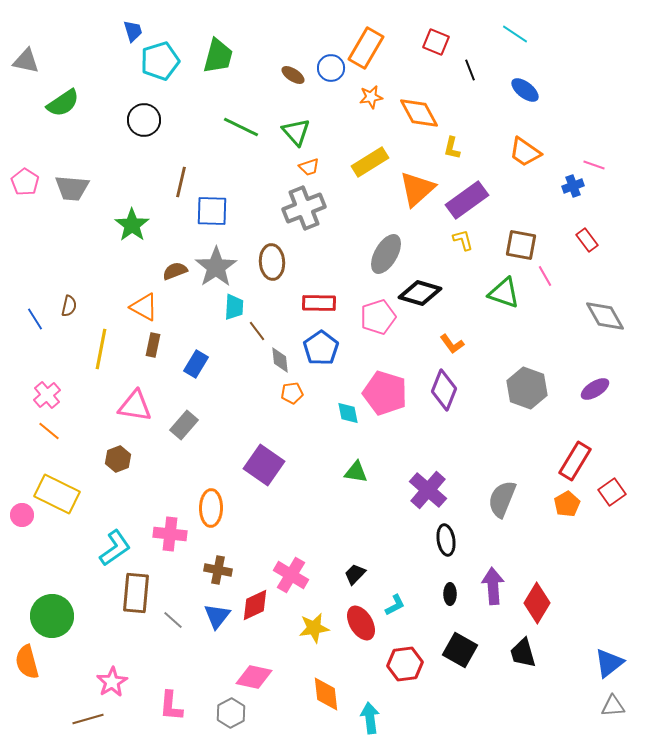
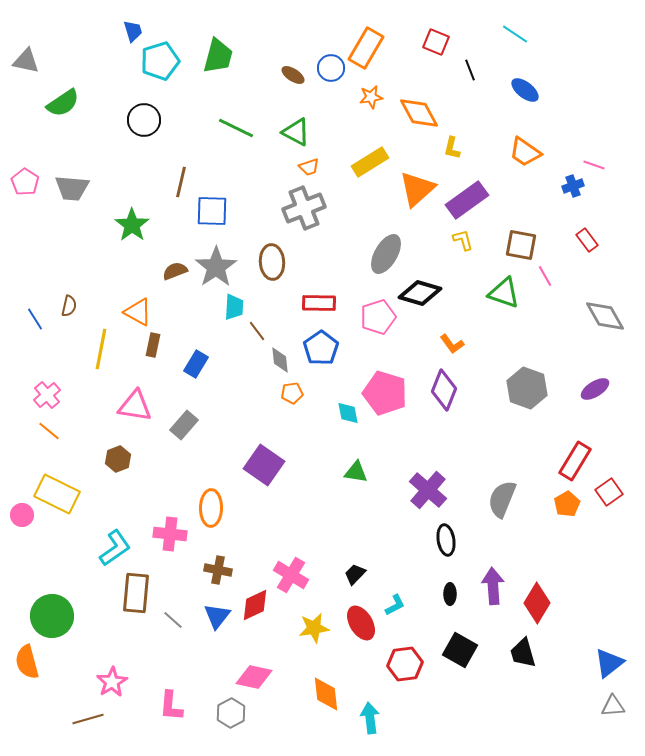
green line at (241, 127): moved 5 px left, 1 px down
green triangle at (296, 132): rotated 20 degrees counterclockwise
orange triangle at (144, 307): moved 6 px left, 5 px down
red square at (612, 492): moved 3 px left
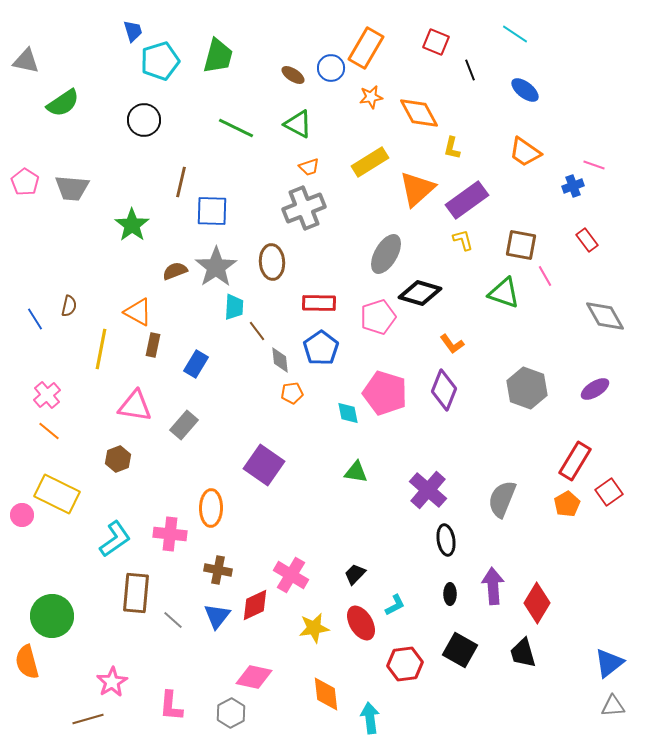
green triangle at (296, 132): moved 2 px right, 8 px up
cyan L-shape at (115, 548): moved 9 px up
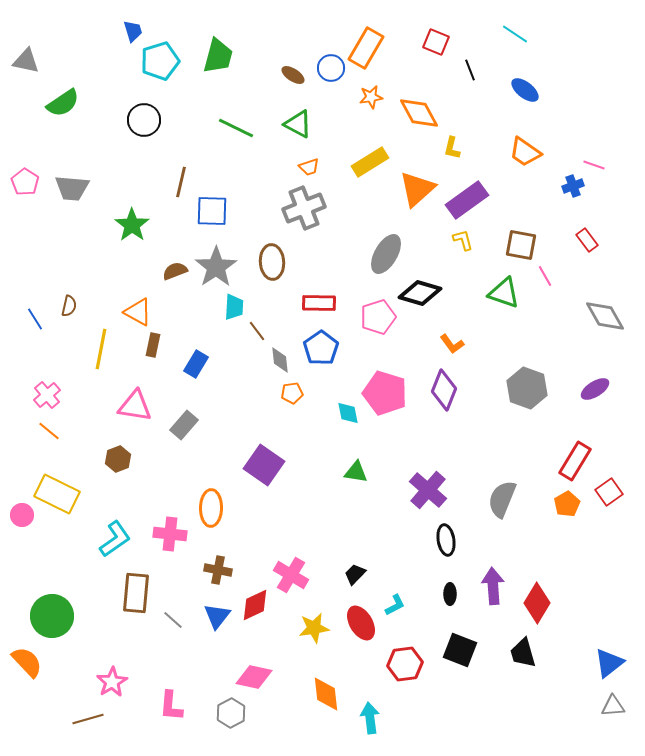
black square at (460, 650): rotated 8 degrees counterclockwise
orange semicircle at (27, 662): rotated 152 degrees clockwise
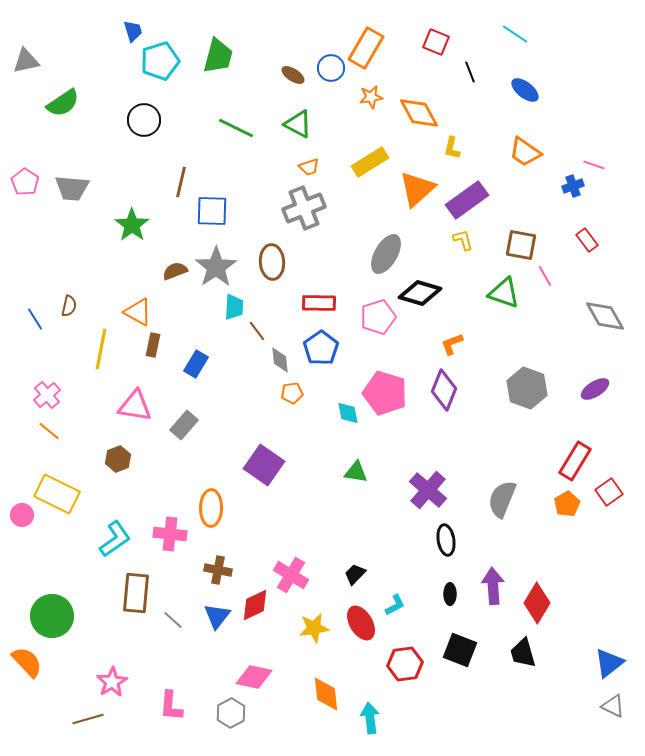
gray triangle at (26, 61): rotated 24 degrees counterclockwise
black line at (470, 70): moved 2 px down
orange L-shape at (452, 344): rotated 105 degrees clockwise
gray triangle at (613, 706): rotated 30 degrees clockwise
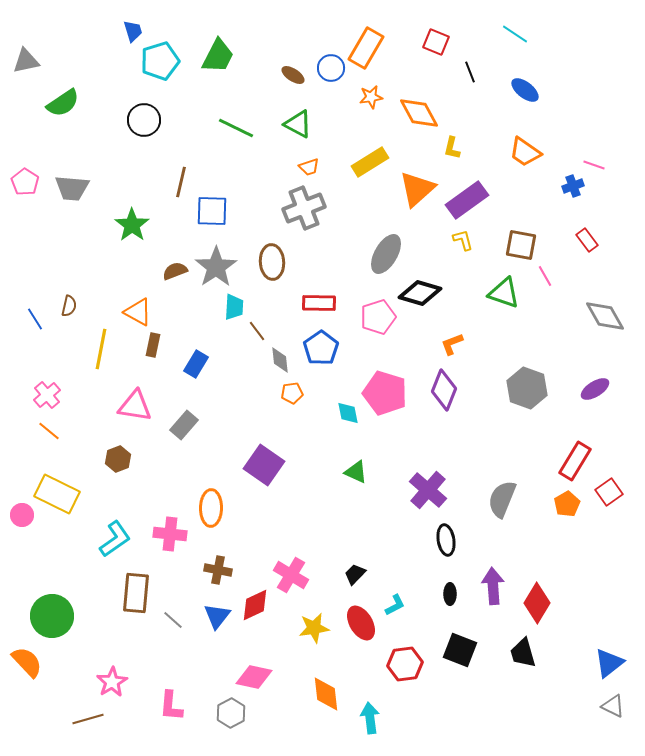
green trapezoid at (218, 56): rotated 12 degrees clockwise
green triangle at (356, 472): rotated 15 degrees clockwise
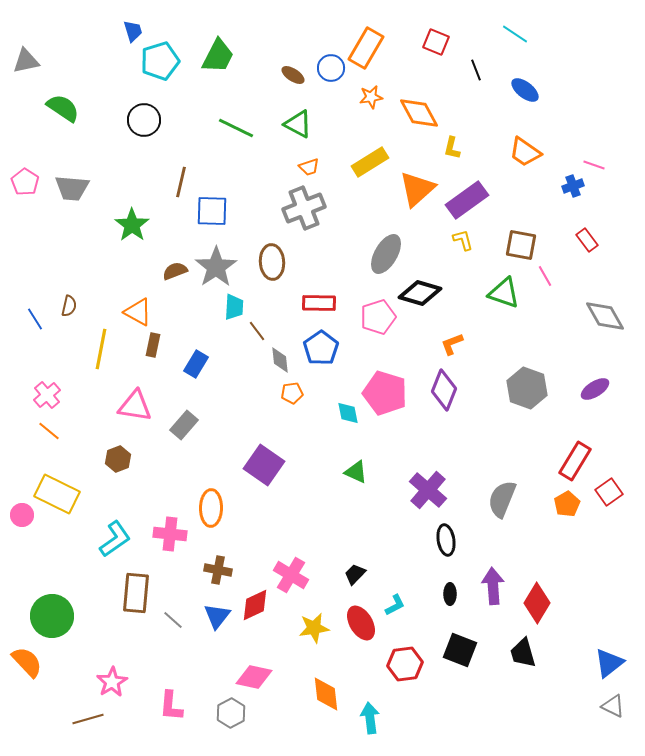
black line at (470, 72): moved 6 px right, 2 px up
green semicircle at (63, 103): moved 5 px down; rotated 112 degrees counterclockwise
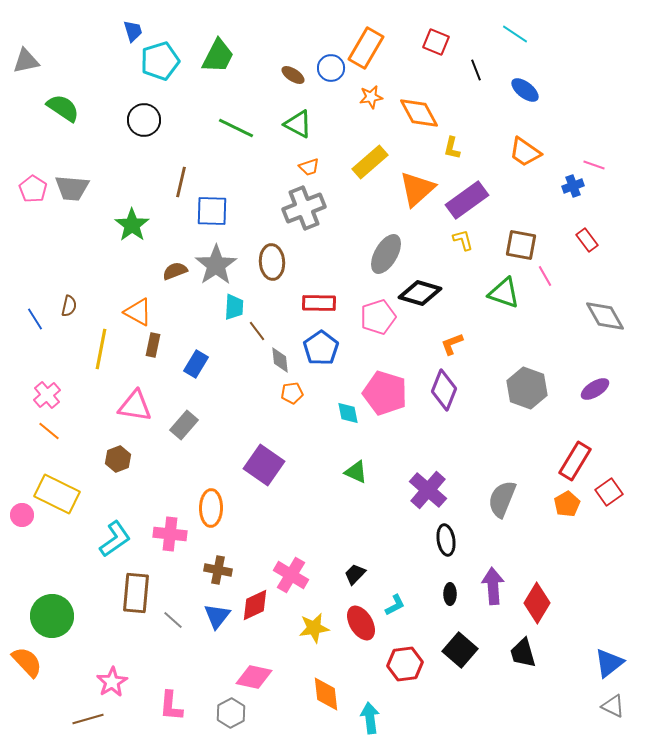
yellow rectangle at (370, 162): rotated 9 degrees counterclockwise
pink pentagon at (25, 182): moved 8 px right, 7 px down
gray star at (216, 267): moved 2 px up
black square at (460, 650): rotated 20 degrees clockwise
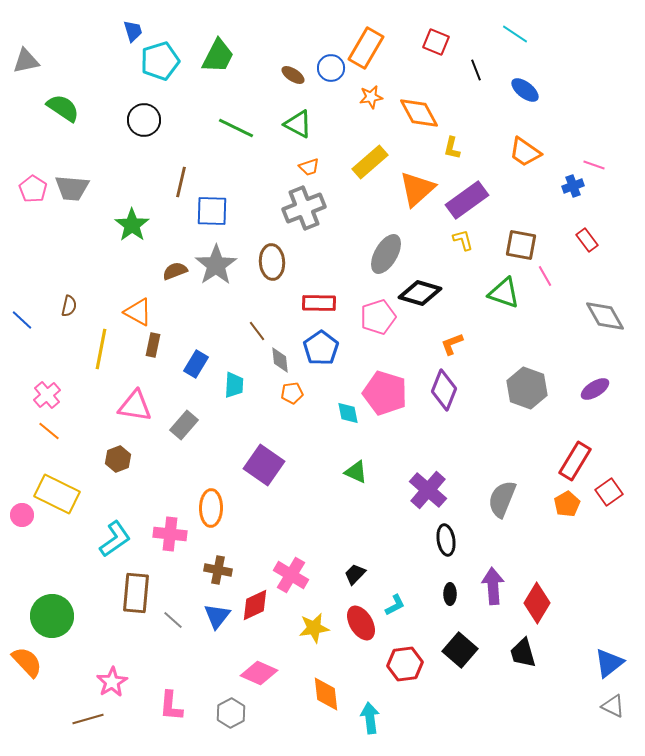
cyan trapezoid at (234, 307): moved 78 px down
blue line at (35, 319): moved 13 px left, 1 px down; rotated 15 degrees counterclockwise
pink diamond at (254, 677): moved 5 px right, 4 px up; rotated 12 degrees clockwise
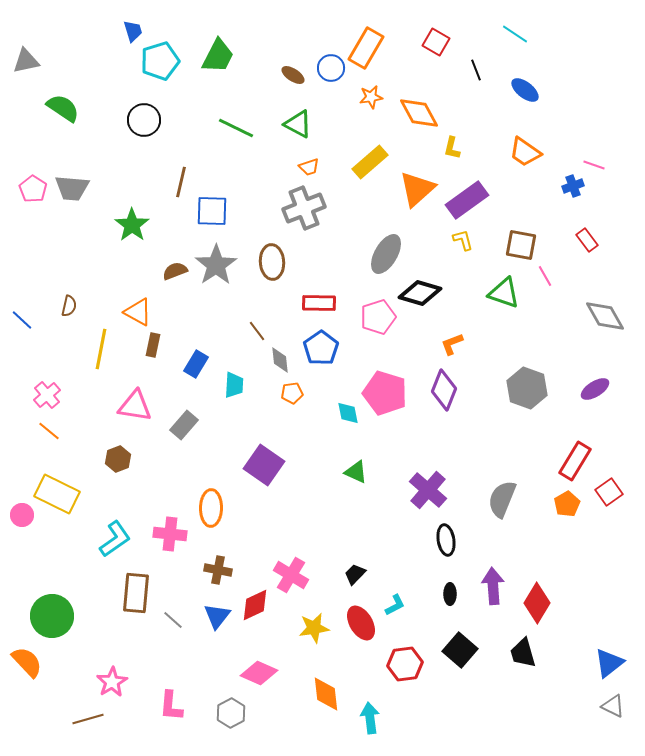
red square at (436, 42): rotated 8 degrees clockwise
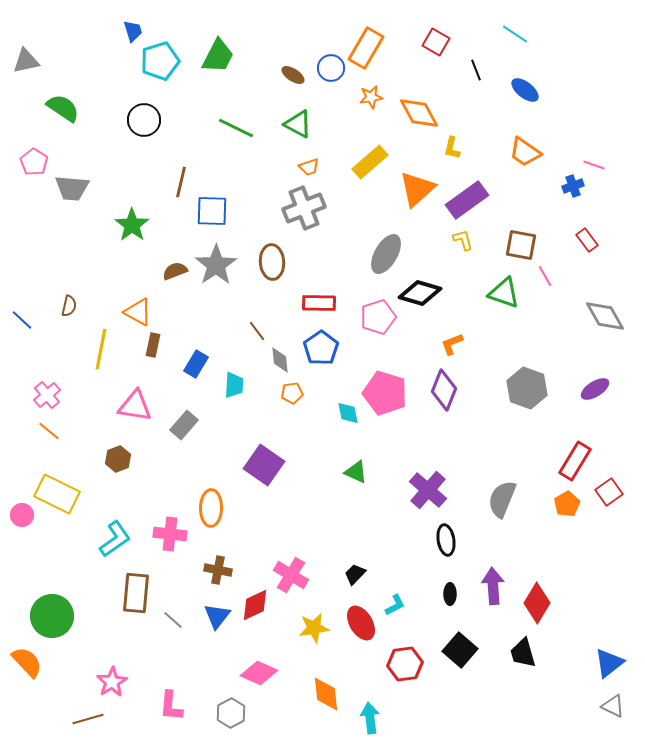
pink pentagon at (33, 189): moved 1 px right, 27 px up
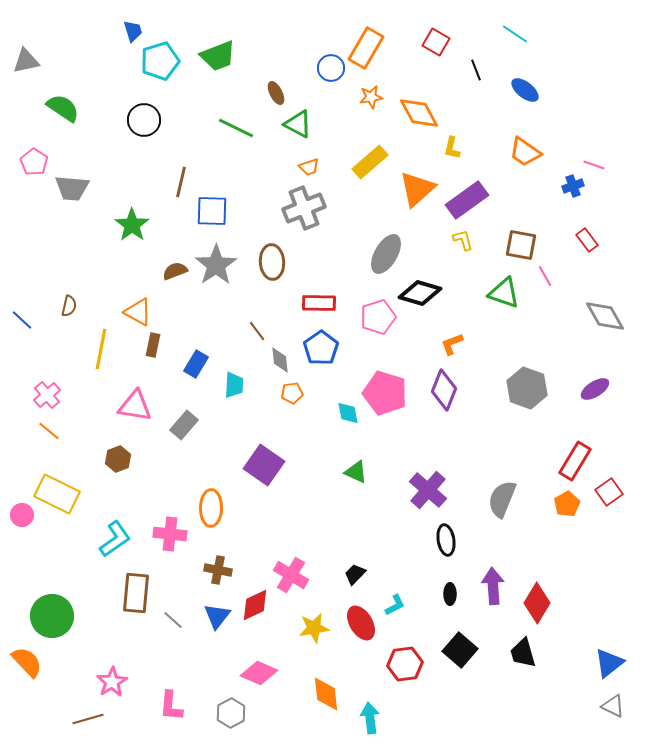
green trapezoid at (218, 56): rotated 42 degrees clockwise
brown ellipse at (293, 75): moved 17 px left, 18 px down; rotated 30 degrees clockwise
